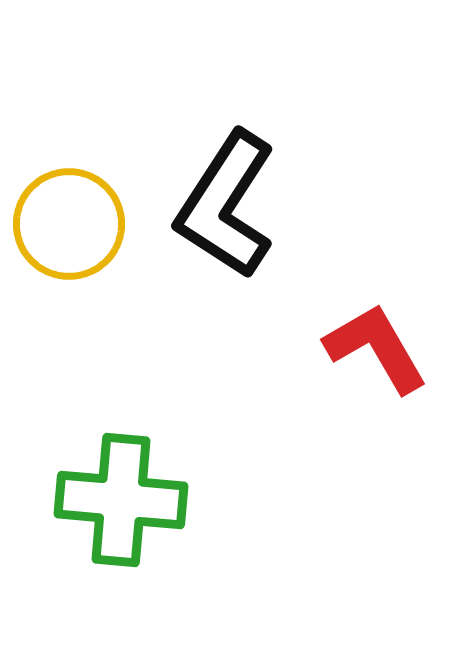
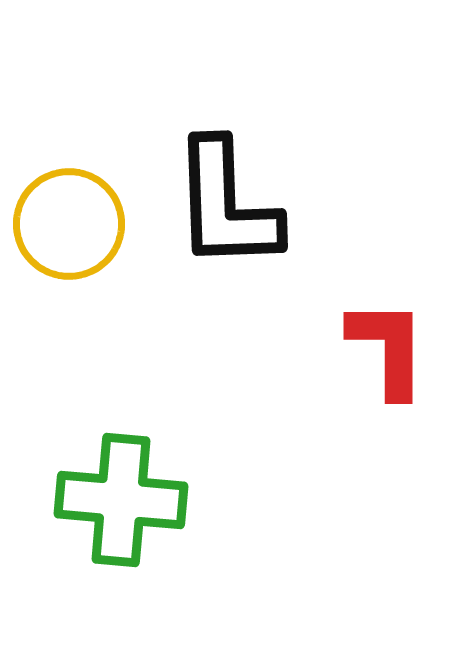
black L-shape: rotated 35 degrees counterclockwise
red L-shape: moved 12 px right; rotated 30 degrees clockwise
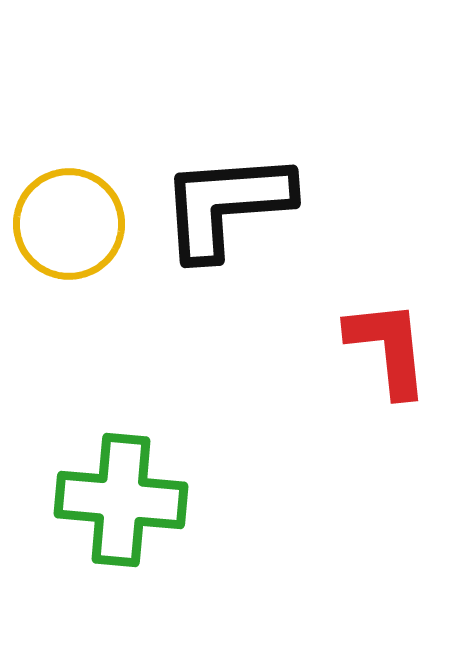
black L-shape: rotated 88 degrees clockwise
red L-shape: rotated 6 degrees counterclockwise
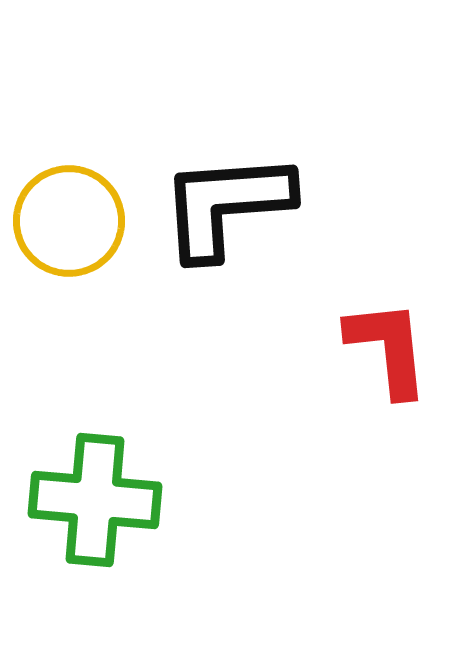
yellow circle: moved 3 px up
green cross: moved 26 px left
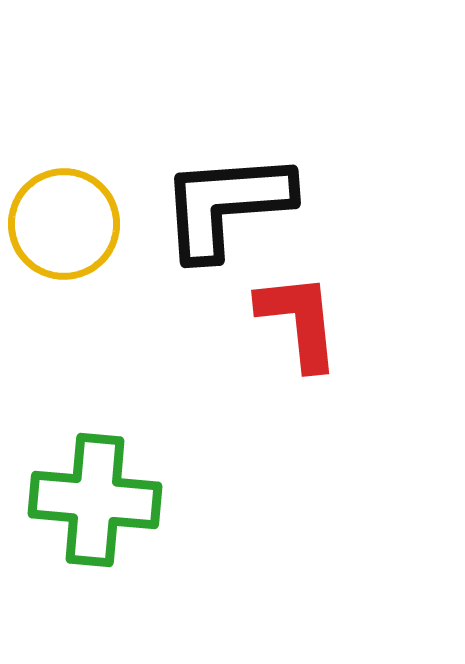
yellow circle: moved 5 px left, 3 px down
red L-shape: moved 89 px left, 27 px up
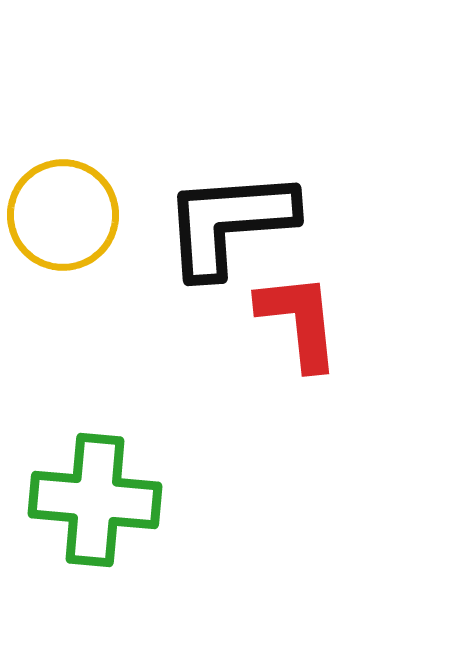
black L-shape: moved 3 px right, 18 px down
yellow circle: moved 1 px left, 9 px up
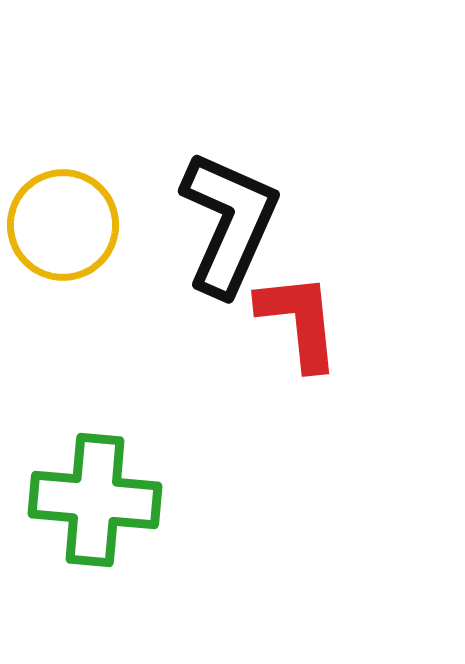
yellow circle: moved 10 px down
black L-shape: rotated 118 degrees clockwise
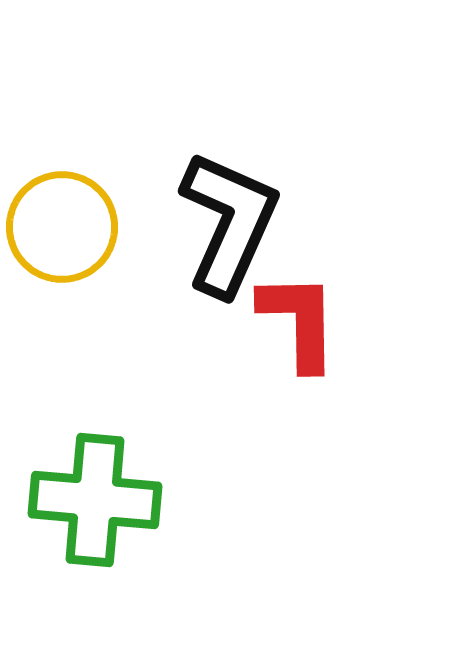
yellow circle: moved 1 px left, 2 px down
red L-shape: rotated 5 degrees clockwise
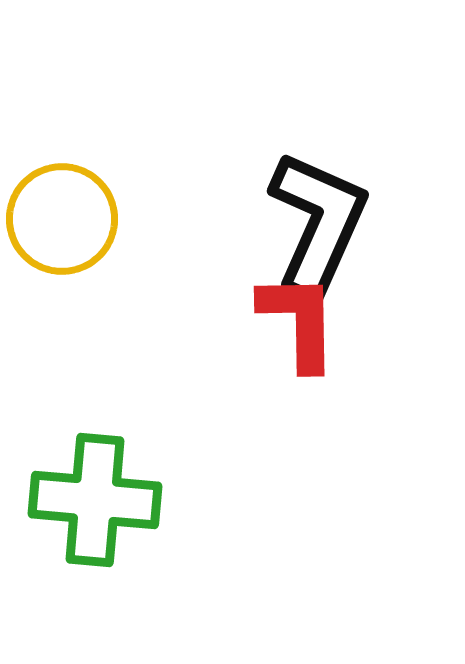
black L-shape: moved 89 px right
yellow circle: moved 8 px up
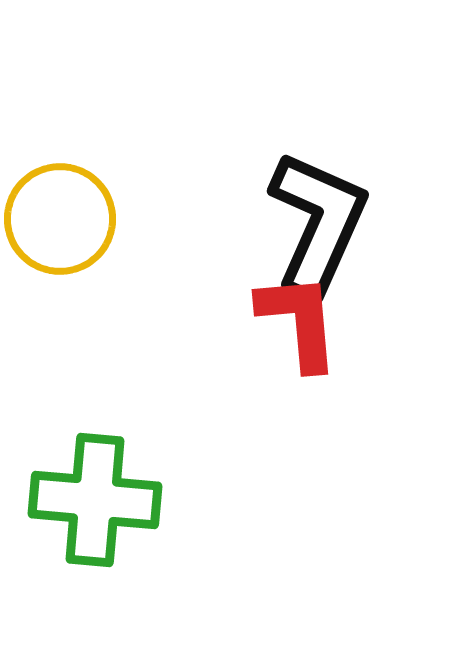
yellow circle: moved 2 px left
red L-shape: rotated 4 degrees counterclockwise
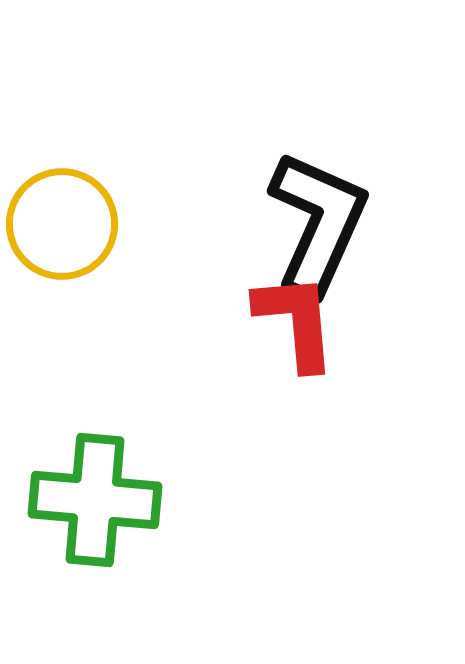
yellow circle: moved 2 px right, 5 px down
red L-shape: moved 3 px left
